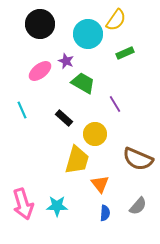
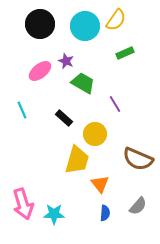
cyan circle: moved 3 px left, 8 px up
cyan star: moved 3 px left, 8 px down
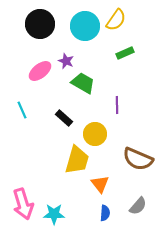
purple line: moved 2 px right, 1 px down; rotated 30 degrees clockwise
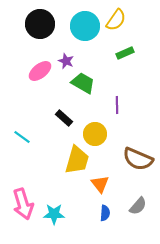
cyan line: moved 27 px down; rotated 30 degrees counterclockwise
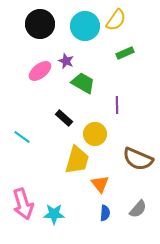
gray semicircle: moved 3 px down
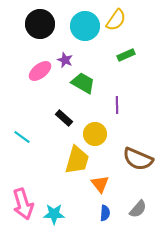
green rectangle: moved 1 px right, 2 px down
purple star: moved 1 px left, 1 px up
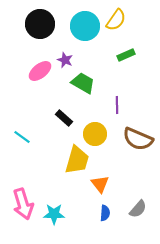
brown semicircle: moved 20 px up
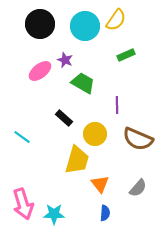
gray semicircle: moved 21 px up
